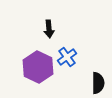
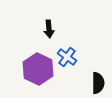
blue cross: rotated 18 degrees counterclockwise
purple hexagon: moved 2 px down
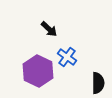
black arrow: rotated 42 degrees counterclockwise
purple hexagon: moved 2 px down
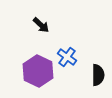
black arrow: moved 8 px left, 4 px up
black semicircle: moved 8 px up
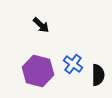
blue cross: moved 6 px right, 7 px down
purple hexagon: rotated 12 degrees counterclockwise
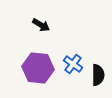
black arrow: rotated 12 degrees counterclockwise
purple hexagon: moved 3 px up; rotated 8 degrees counterclockwise
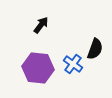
black arrow: rotated 84 degrees counterclockwise
black semicircle: moved 3 px left, 26 px up; rotated 20 degrees clockwise
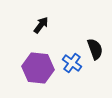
black semicircle: rotated 40 degrees counterclockwise
blue cross: moved 1 px left, 1 px up
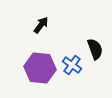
blue cross: moved 2 px down
purple hexagon: moved 2 px right
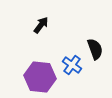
purple hexagon: moved 9 px down
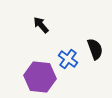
black arrow: rotated 78 degrees counterclockwise
blue cross: moved 4 px left, 6 px up
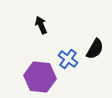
black arrow: rotated 18 degrees clockwise
black semicircle: rotated 50 degrees clockwise
